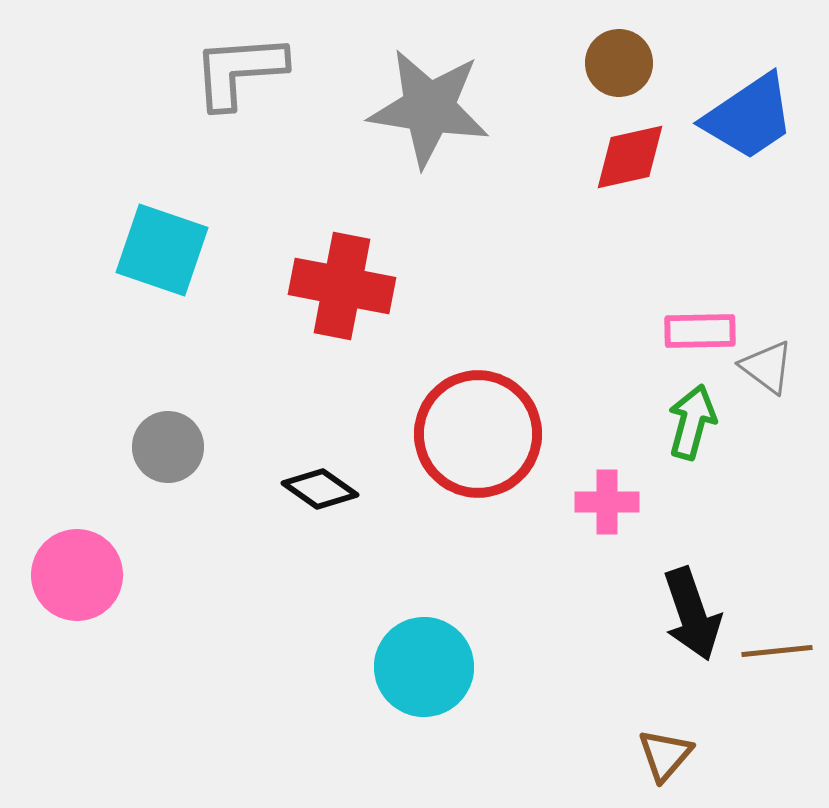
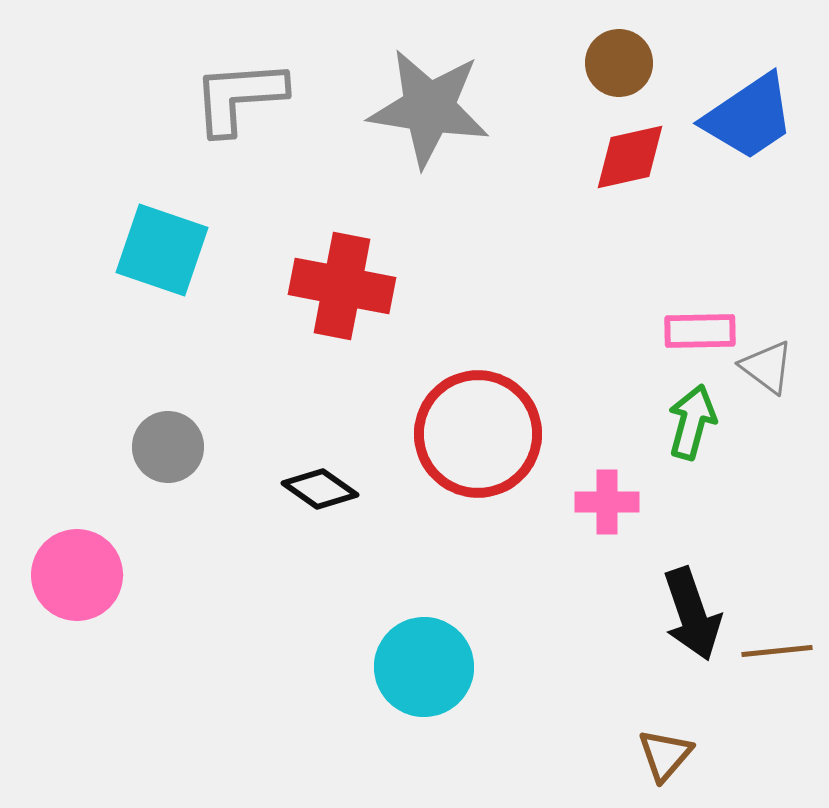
gray L-shape: moved 26 px down
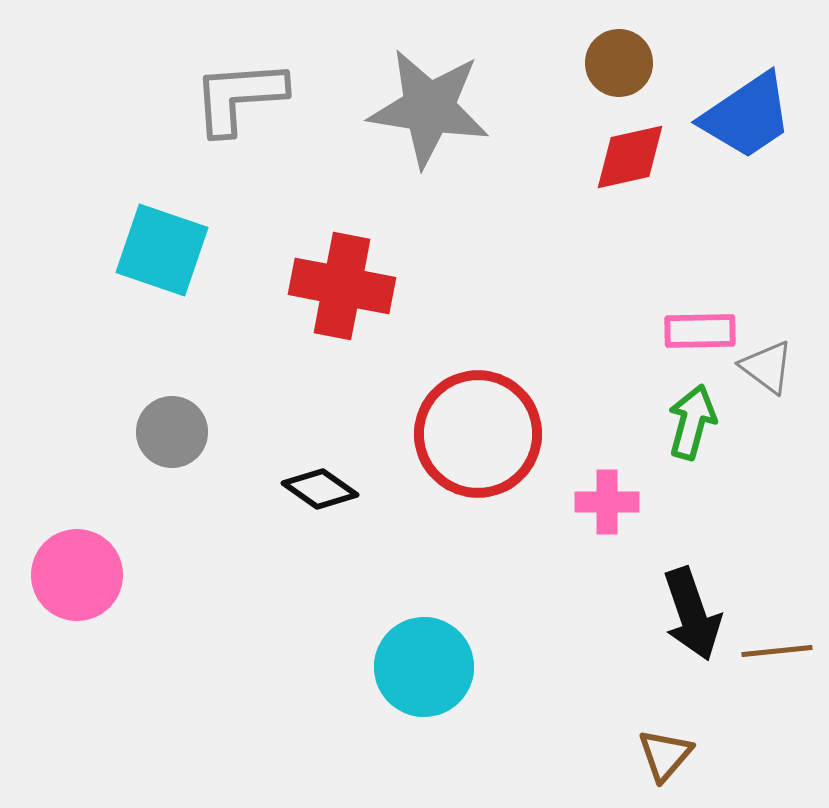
blue trapezoid: moved 2 px left, 1 px up
gray circle: moved 4 px right, 15 px up
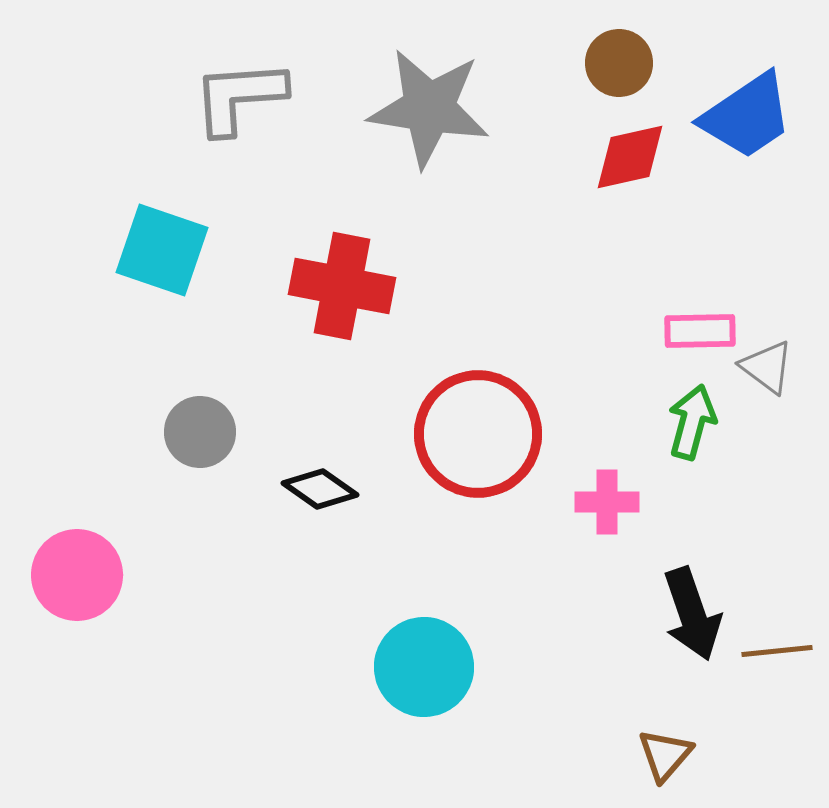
gray circle: moved 28 px right
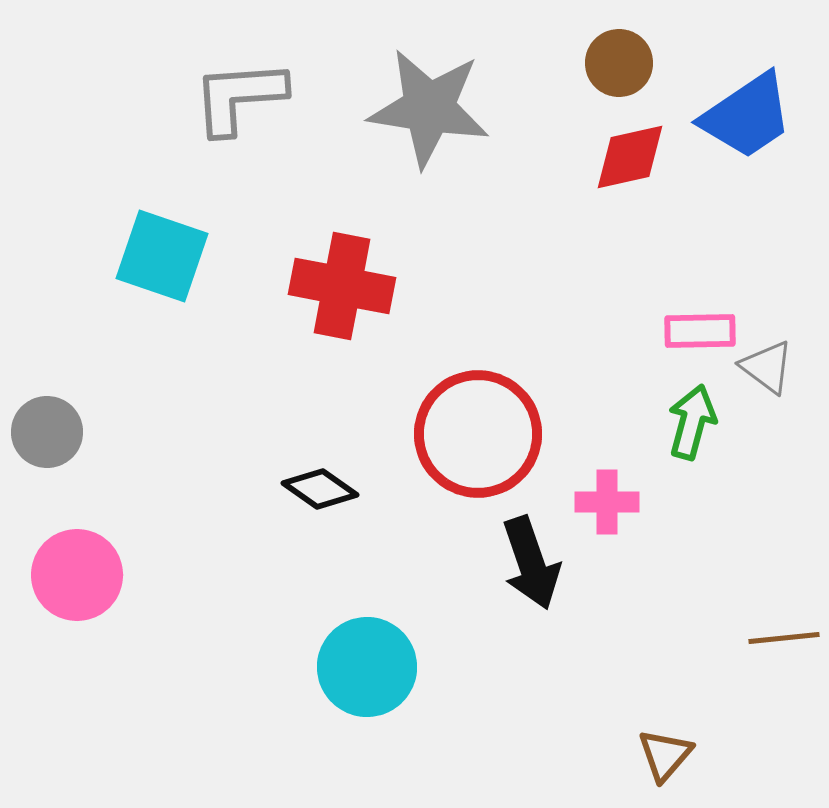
cyan square: moved 6 px down
gray circle: moved 153 px left
black arrow: moved 161 px left, 51 px up
brown line: moved 7 px right, 13 px up
cyan circle: moved 57 px left
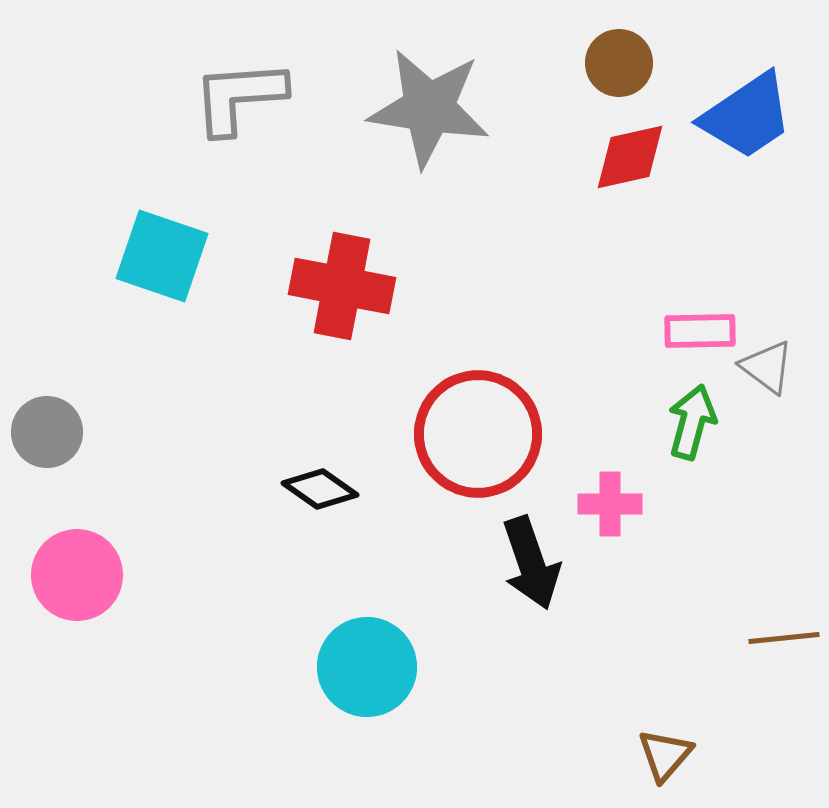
pink cross: moved 3 px right, 2 px down
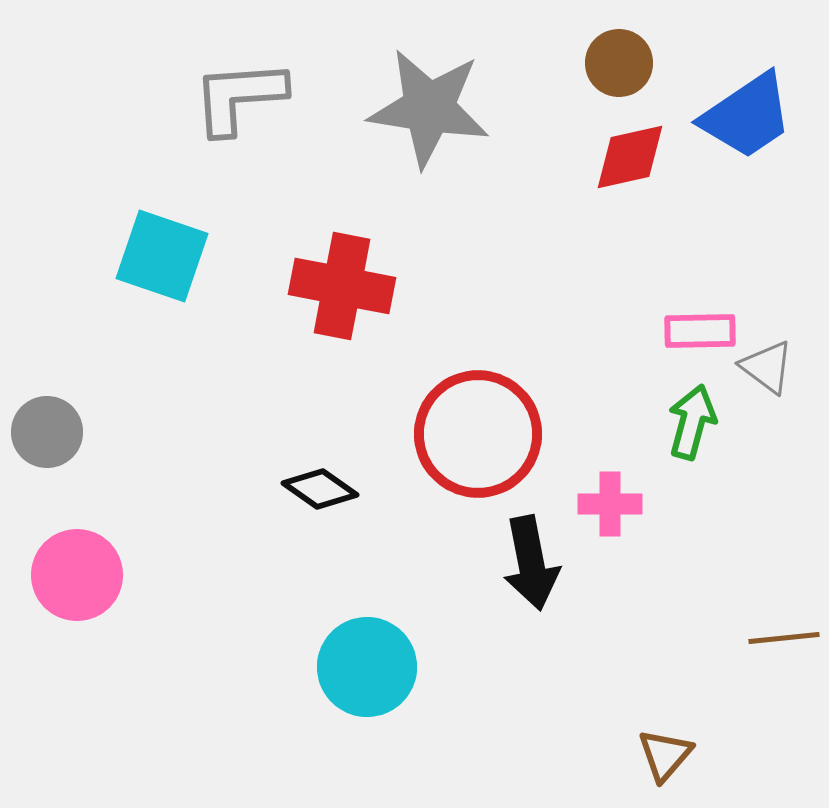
black arrow: rotated 8 degrees clockwise
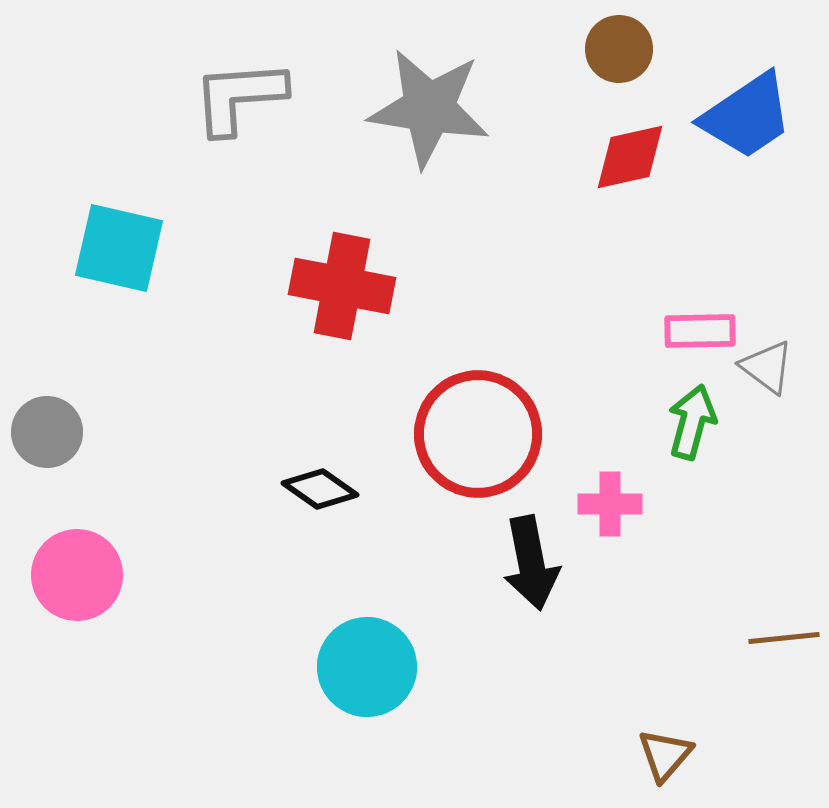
brown circle: moved 14 px up
cyan square: moved 43 px left, 8 px up; rotated 6 degrees counterclockwise
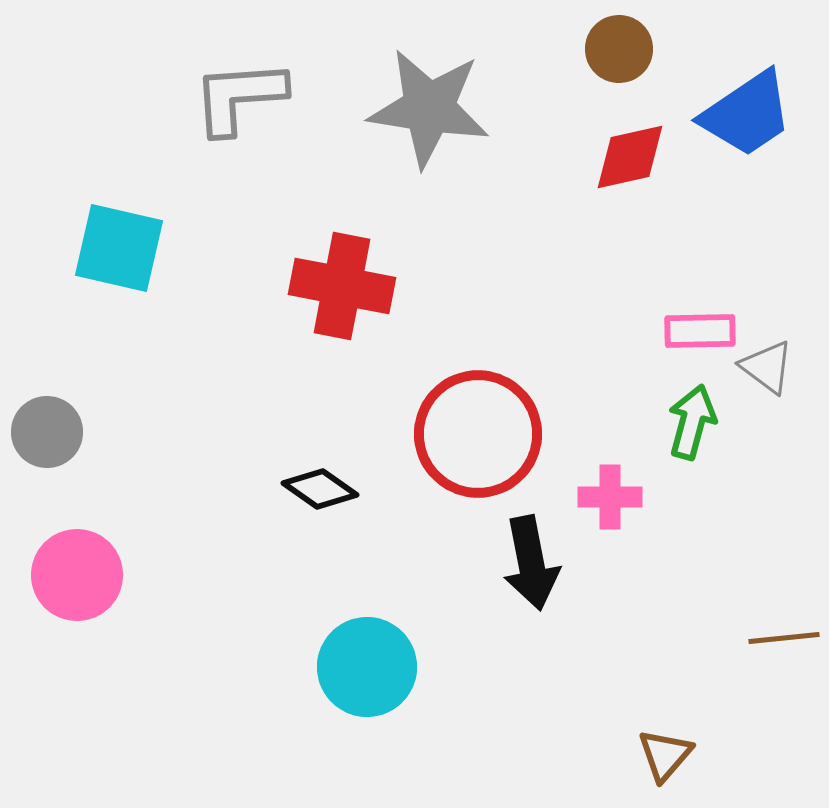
blue trapezoid: moved 2 px up
pink cross: moved 7 px up
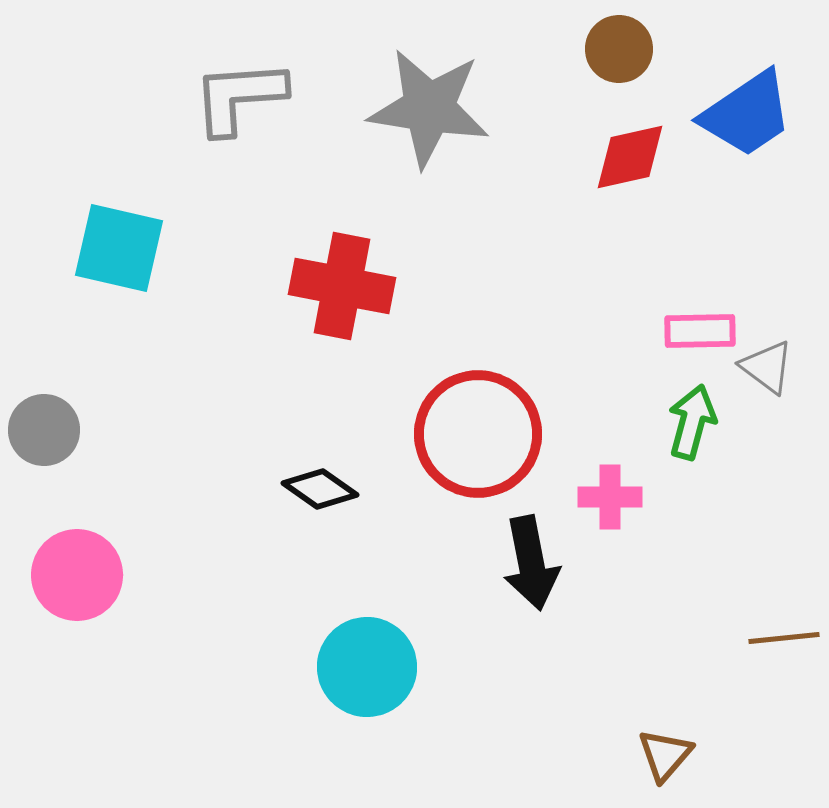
gray circle: moved 3 px left, 2 px up
